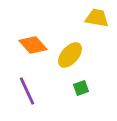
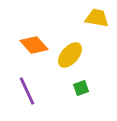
orange diamond: moved 1 px right
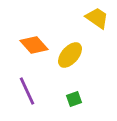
yellow trapezoid: rotated 25 degrees clockwise
green square: moved 7 px left, 11 px down
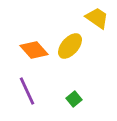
orange diamond: moved 5 px down
yellow ellipse: moved 9 px up
green square: rotated 21 degrees counterclockwise
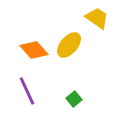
yellow ellipse: moved 1 px left, 1 px up
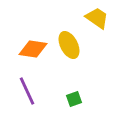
yellow ellipse: rotated 68 degrees counterclockwise
orange diamond: moved 1 px left, 1 px up; rotated 40 degrees counterclockwise
green square: rotated 21 degrees clockwise
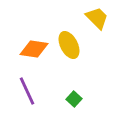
yellow trapezoid: rotated 10 degrees clockwise
orange diamond: moved 1 px right
green square: rotated 28 degrees counterclockwise
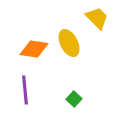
yellow ellipse: moved 2 px up
purple line: moved 2 px left, 1 px up; rotated 20 degrees clockwise
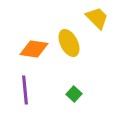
green square: moved 5 px up
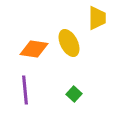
yellow trapezoid: rotated 45 degrees clockwise
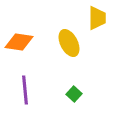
orange diamond: moved 15 px left, 7 px up
